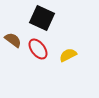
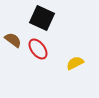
yellow semicircle: moved 7 px right, 8 px down
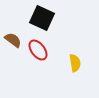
red ellipse: moved 1 px down
yellow semicircle: rotated 108 degrees clockwise
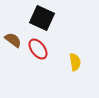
red ellipse: moved 1 px up
yellow semicircle: moved 1 px up
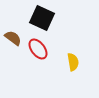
brown semicircle: moved 2 px up
yellow semicircle: moved 2 px left
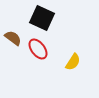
yellow semicircle: rotated 42 degrees clockwise
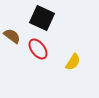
brown semicircle: moved 1 px left, 2 px up
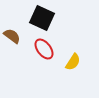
red ellipse: moved 6 px right
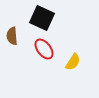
brown semicircle: rotated 132 degrees counterclockwise
